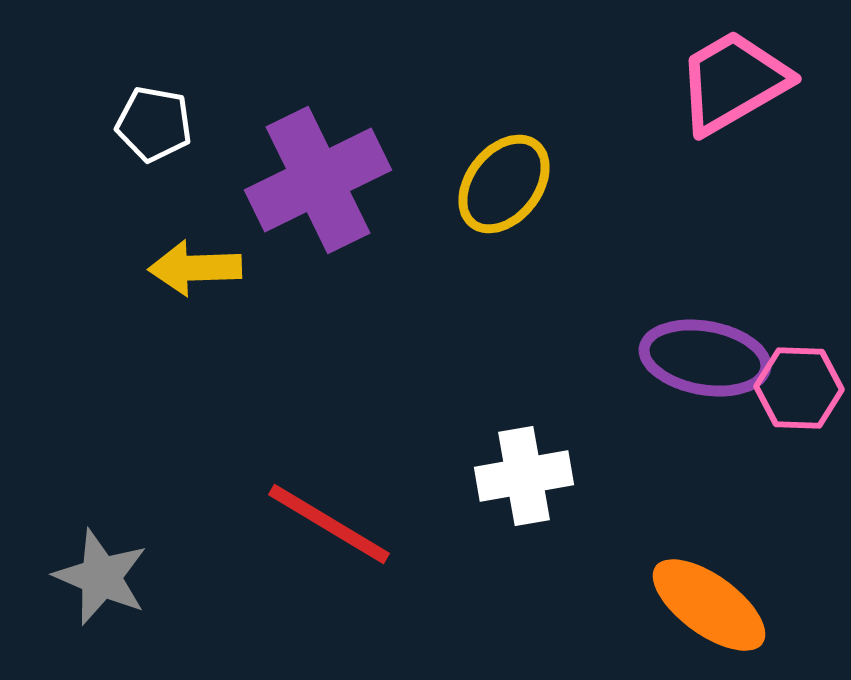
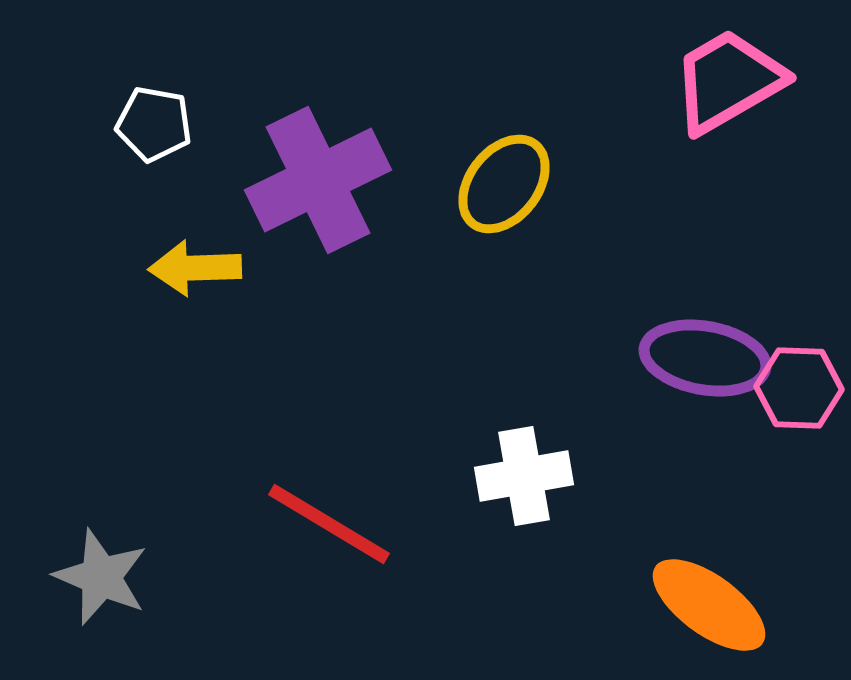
pink trapezoid: moved 5 px left, 1 px up
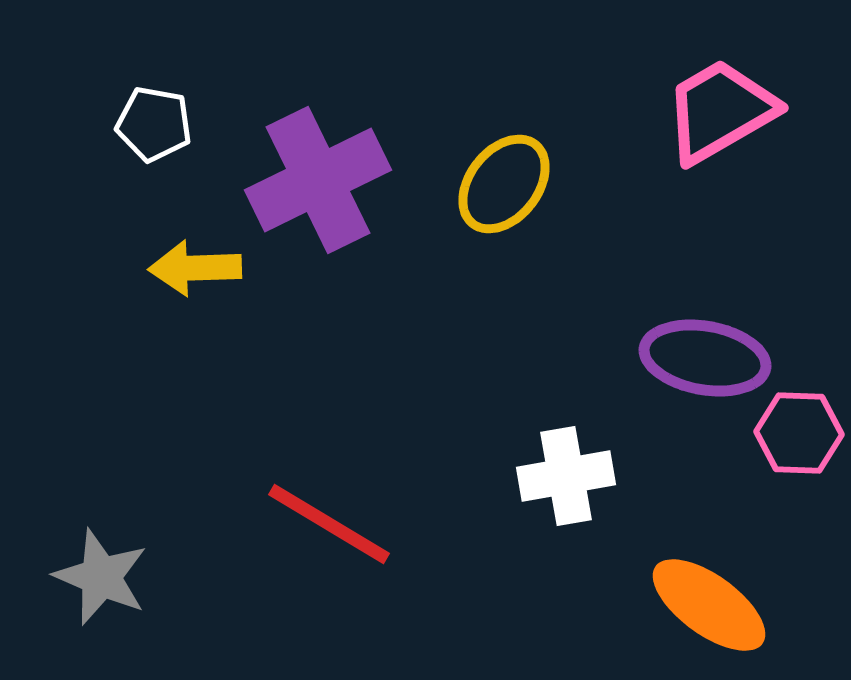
pink trapezoid: moved 8 px left, 30 px down
pink hexagon: moved 45 px down
white cross: moved 42 px right
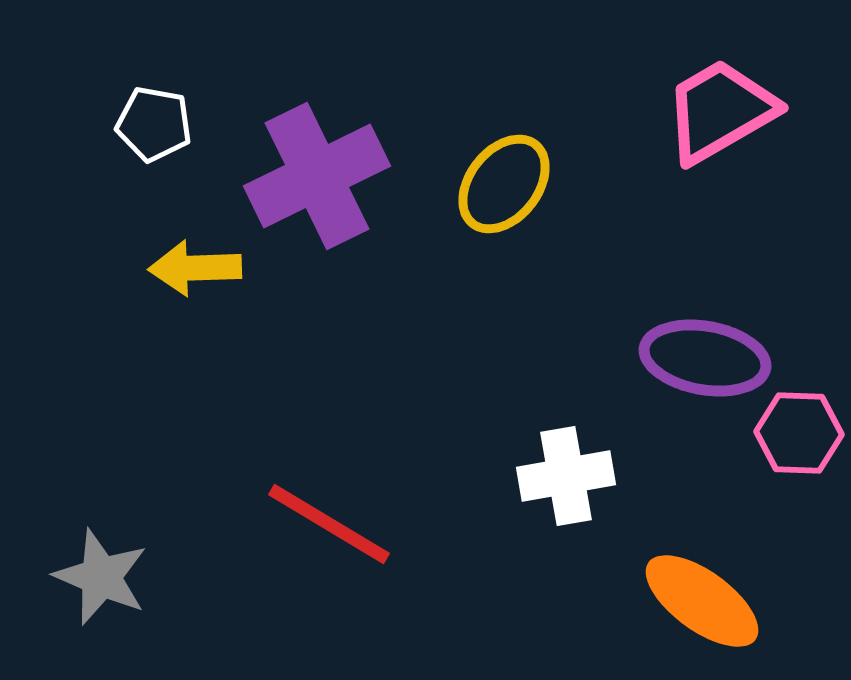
purple cross: moved 1 px left, 4 px up
orange ellipse: moved 7 px left, 4 px up
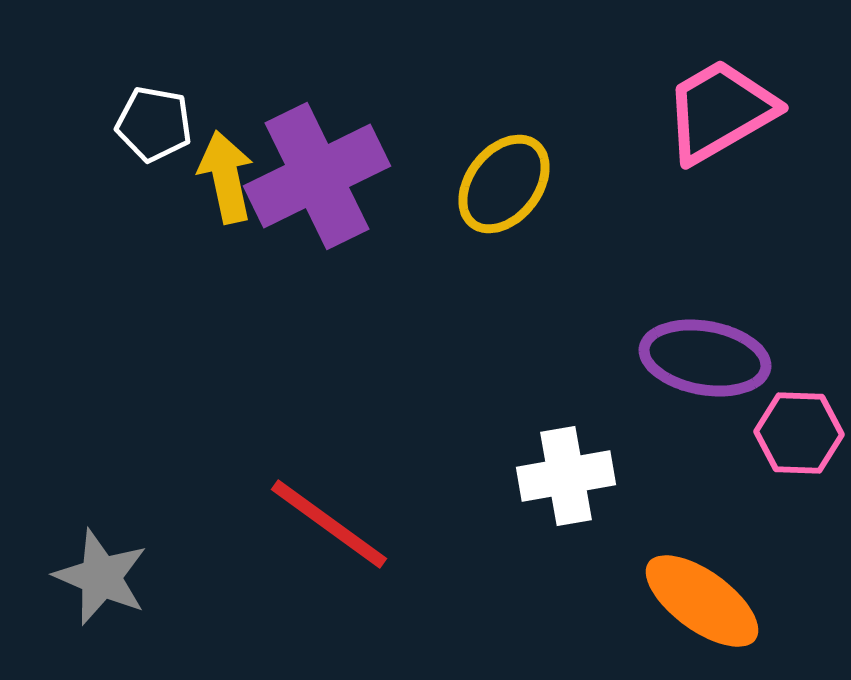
yellow arrow: moved 31 px right, 91 px up; rotated 80 degrees clockwise
red line: rotated 5 degrees clockwise
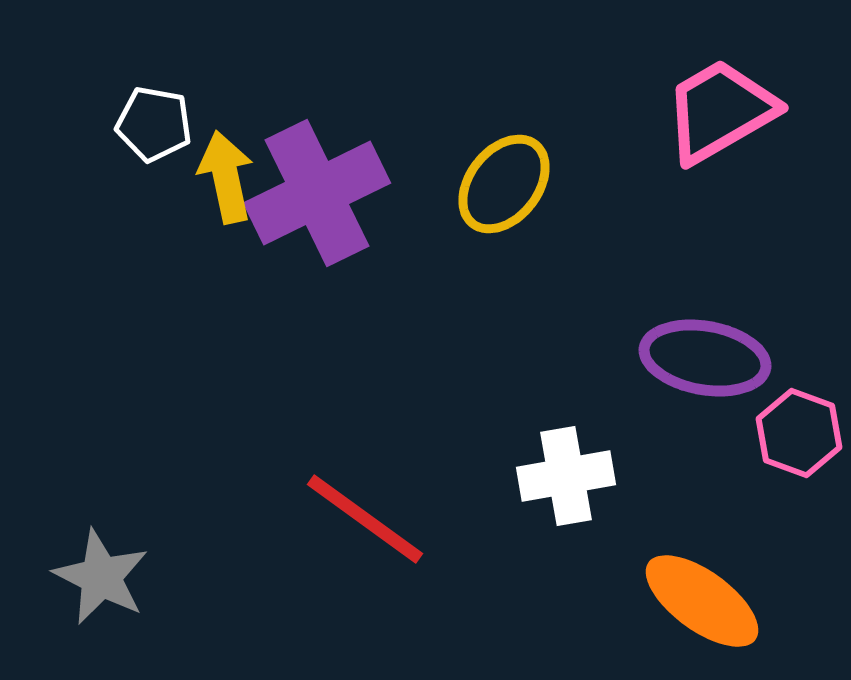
purple cross: moved 17 px down
pink hexagon: rotated 18 degrees clockwise
red line: moved 36 px right, 5 px up
gray star: rotated 4 degrees clockwise
